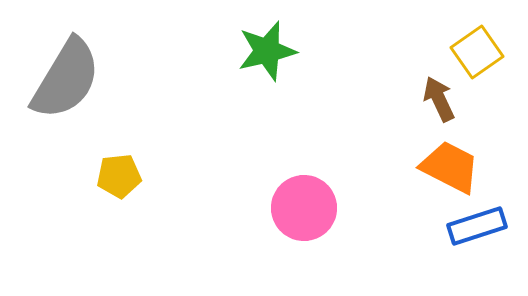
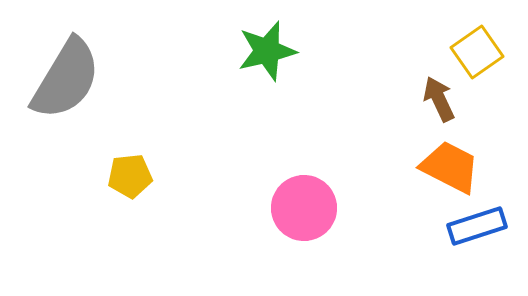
yellow pentagon: moved 11 px right
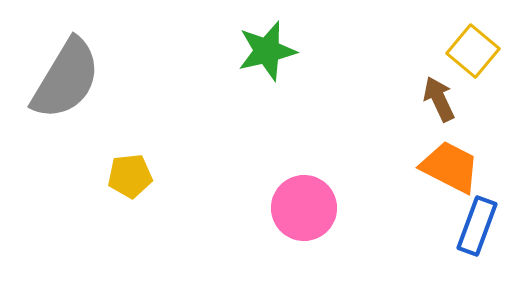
yellow square: moved 4 px left, 1 px up; rotated 15 degrees counterclockwise
blue rectangle: rotated 52 degrees counterclockwise
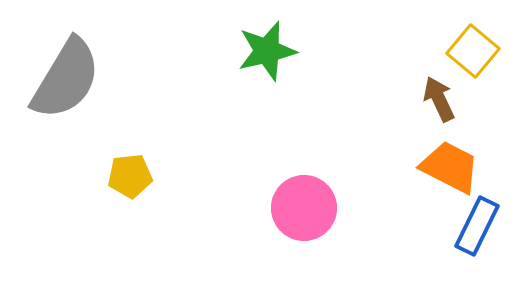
blue rectangle: rotated 6 degrees clockwise
